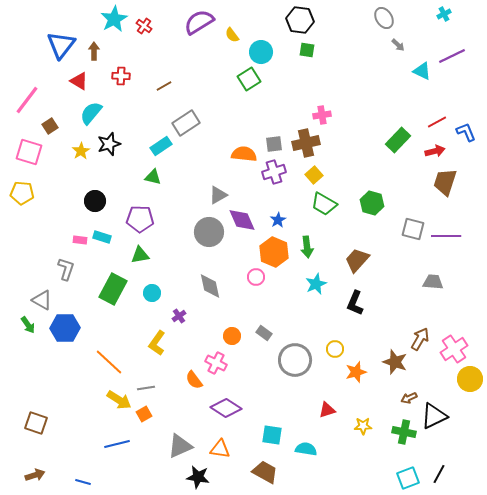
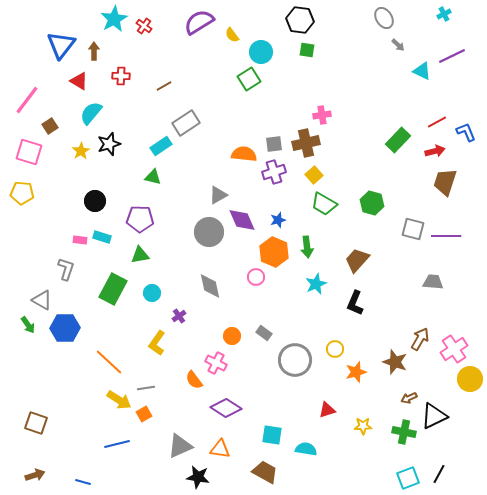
blue star at (278, 220): rotated 14 degrees clockwise
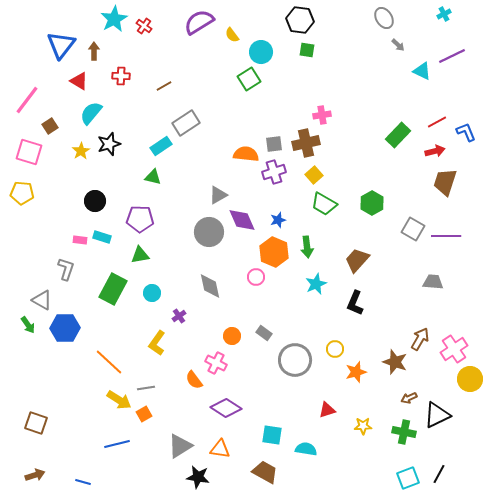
green rectangle at (398, 140): moved 5 px up
orange semicircle at (244, 154): moved 2 px right
green hexagon at (372, 203): rotated 15 degrees clockwise
gray square at (413, 229): rotated 15 degrees clockwise
black triangle at (434, 416): moved 3 px right, 1 px up
gray triangle at (180, 446): rotated 8 degrees counterclockwise
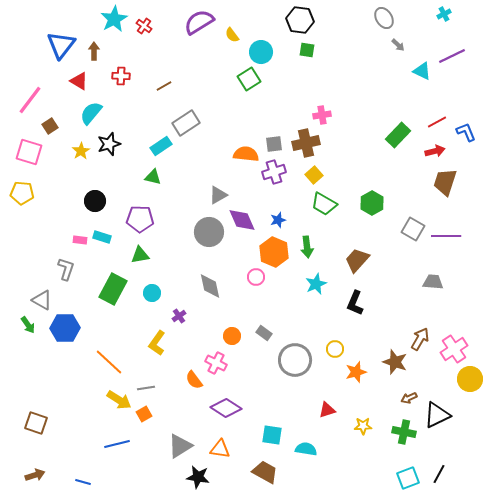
pink line at (27, 100): moved 3 px right
